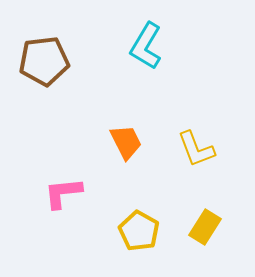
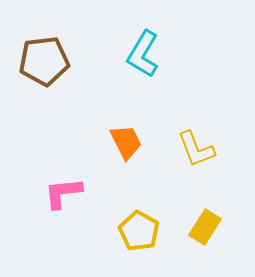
cyan L-shape: moved 3 px left, 8 px down
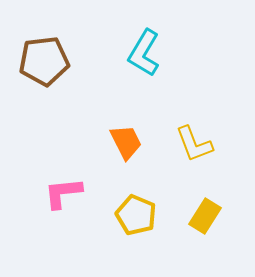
cyan L-shape: moved 1 px right, 1 px up
yellow L-shape: moved 2 px left, 5 px up
yellow rectangle: moved 11 px up
yellow pentagon: moved 3 px left, 16 px up; rotated 6 degrees counterclockwise
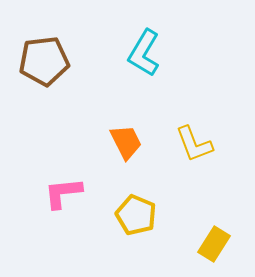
yellow rectangle: moved 9 px right, 28 px down
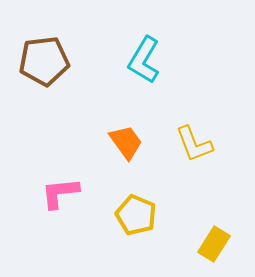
cyan L-shape: moved 7 px down
orange trapezoid: rotated 9 degrees counterclockwise
pink L-shape: moved 3 px left
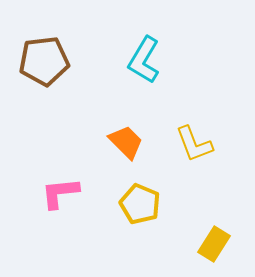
orange trapezoid: rotated 9 degrees counterclockwise
yellow pentagon: moved 4 px right, 11 px up
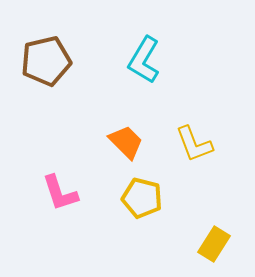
brown pentagon: moved 2 px right; rotated 6 degrees counterclockwise
pink L-shape: rotated 102 degrees counterclockwise
yellow pentagon: moved 2 px right, 6 px up; rotated 9 degrees counterclockwise
